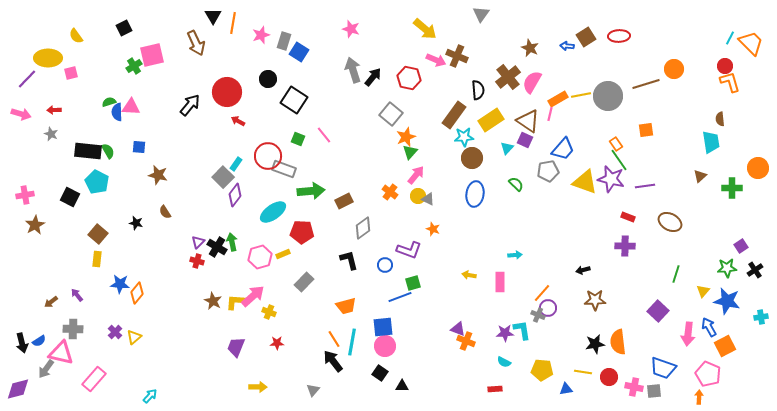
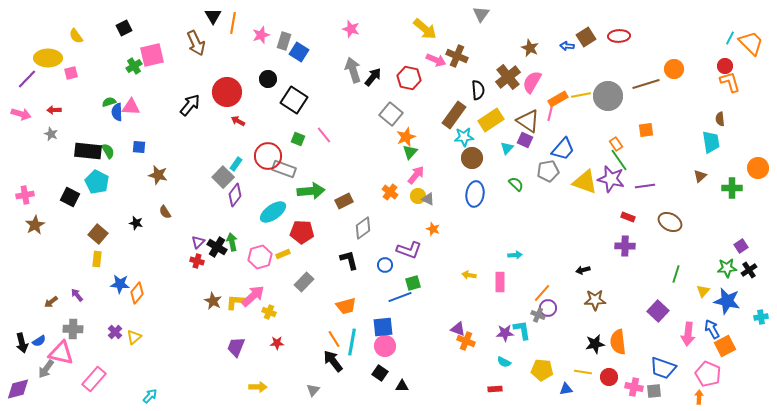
black cross at (755, 270): moved 6 px left
blue arrow at (709, 327): moved 3 px right, 2 px down
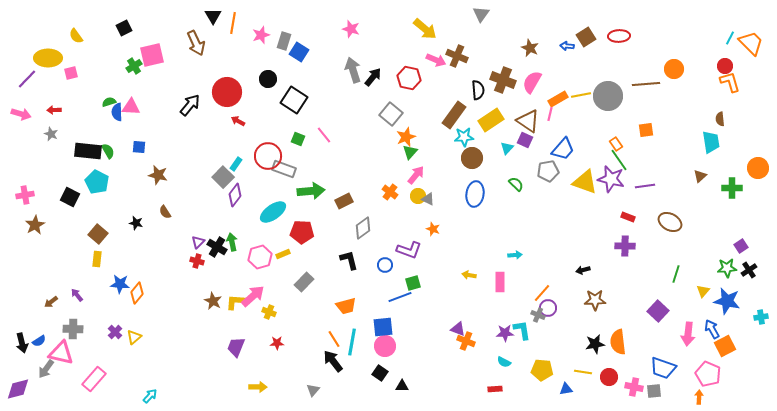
brown cross at (508, 77): moved 5 px left, 3 px down; rotated 30 degrees counterclockwise
brown line at (646, 84): rotated 12 degrees clockwise
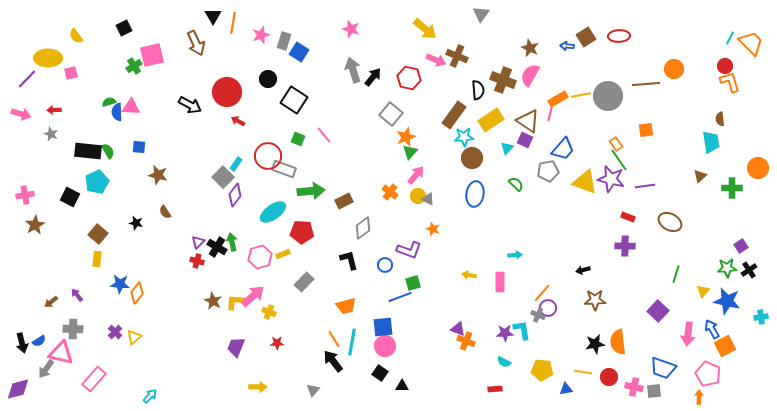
pink semicircle at (532, 82): moved 2 px left, 7 px up
black arrow at (190, 105): rotated 80 degrees clockwise
cyan pentagon at (97, 182): rotated 20 degrees clockwise
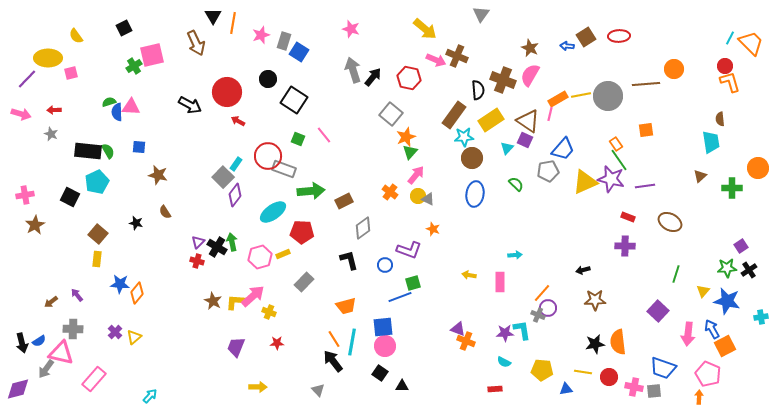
yellow triangle at (585, 182): rotated 44 degrees counterclockwise
gray triangle at (313, 390): moved 5 px right; rotated 24 degrees counterclockwise
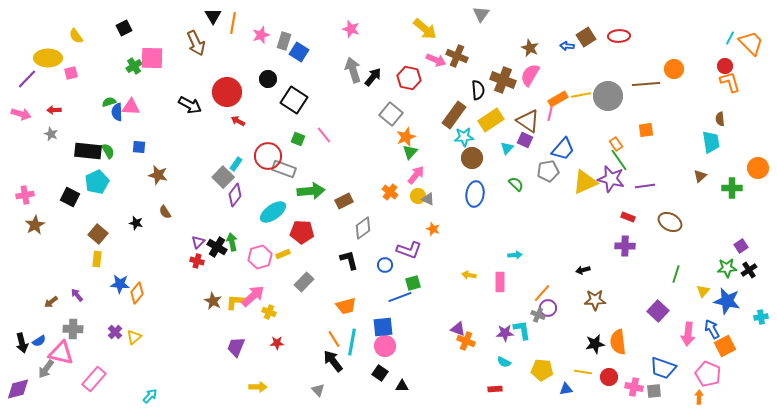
pink square at (152, 55): moved 3 px down; rotated 15 degrees clockwise
